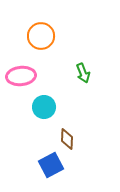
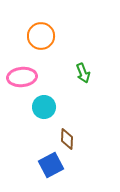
pink ellipse: moved 1 px right, 1 px down
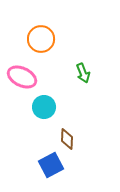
orange circle: moved 3 px down
pink ellipse: rotated 32 degrees clockwise
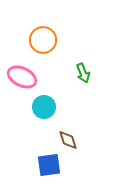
orange circle: moved 2 px right, 1 px down
brown diamond: moved 1 px right, 1 px down; rotated 20 degrees counterclockwise
blue square: moved 2 px left; rotated 20 degrees clockwise
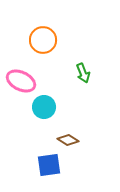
pink ellipse: moved 1 px left, 4 px down
brown diamond: rotated 40 degrees counterclockwise
